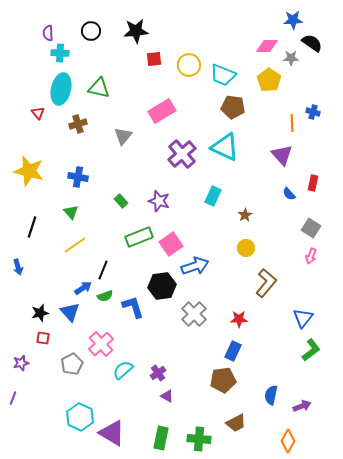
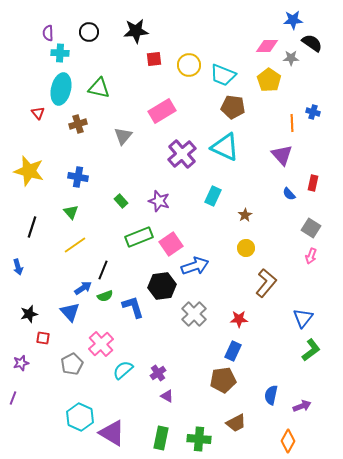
black circle at (91, 31): moved 2 px left, 1 px down
black star at (40, 313): moved 11 px left, 1 px down
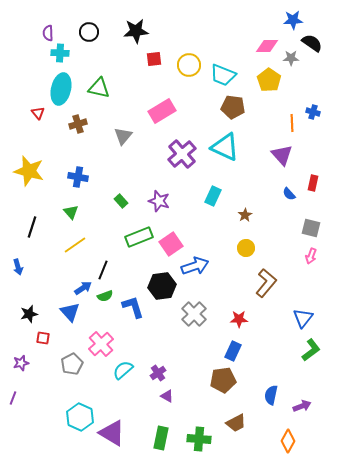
gray square at (311, 228): rotated 18 degrees counterclockwise
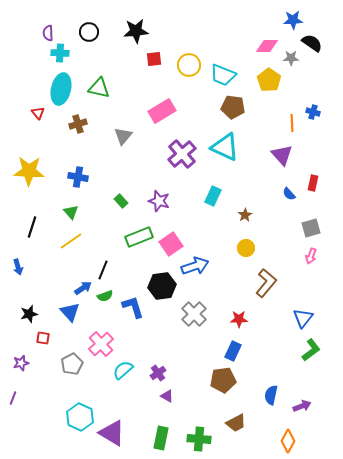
yellow star at (29, 171): rotated 12 degrees counterclockwise
gray square at (311, 228): rotated 30 degrees counterclockwise
yellow line at (75, 245): moved 4 px left, 4 px up
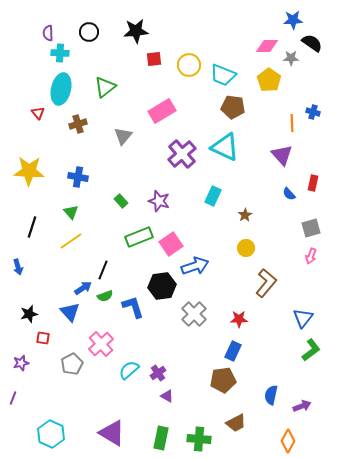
green triangle at (99, 88): moved 6 px right, 1 px up; rotated 50 degrees counterclockwise
cyan semicircle at (123, 370): moved 6 px right
cyan hexagon at (80, 417): moved 29 px left, 17 px down
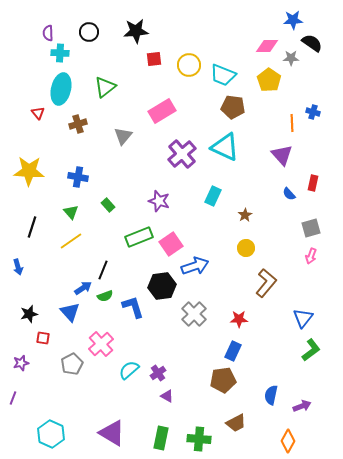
green rectangle at (121, 201): moved 13 px left, 4 px down
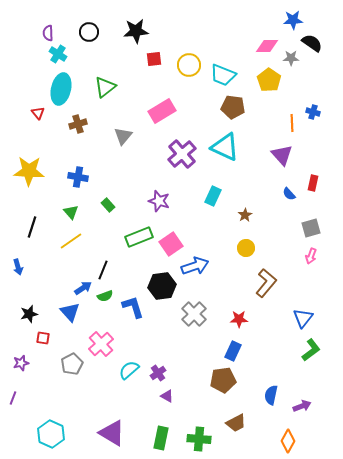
cyan cross at (60, 53): moved 2 px left, 1 px down; rotated 30 degrees clockwise
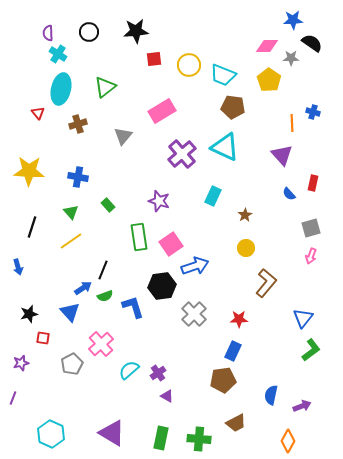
green rectangle at (139, 237): rotated 76 degrees counterclockwise
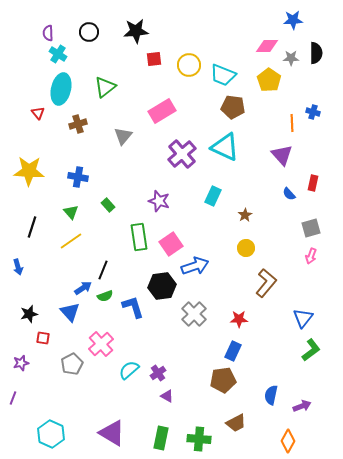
black semicircle at (312, 43): moved 4 px right, 10 px down; rotated 55 degrees clockwise
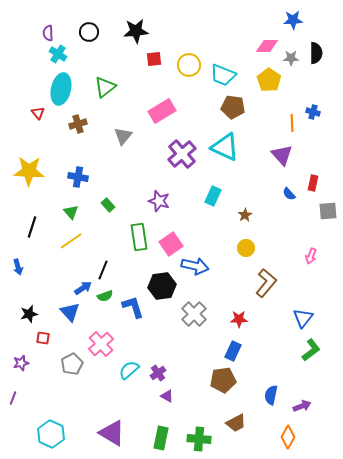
gray square at (311, 228): moved 17 px right, 17 px up; rotated 12 degrees clockwise
blue arrow at (195, 266): rotated 32 degrees clockwise
orange diamond at (288, 441): moved 4 px up
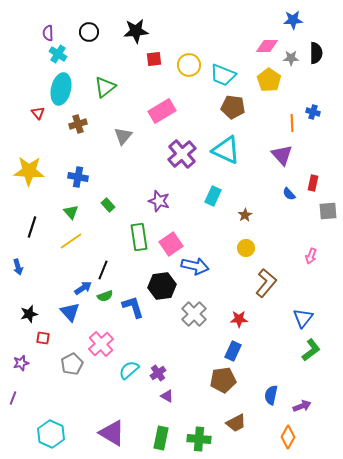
cyan triangle at (225, 147): moved 1 px right, 3 px down
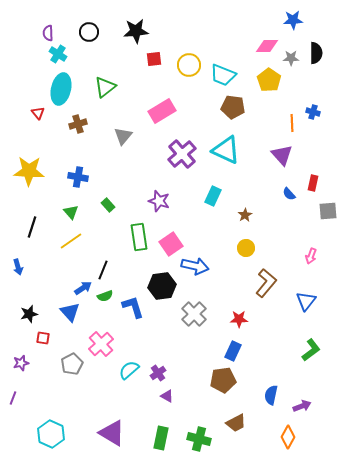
blue triangle at (303, 318): moved 3 px right, 17 px up
green cross at (199, 439): rotated 10 degrees clockwise
